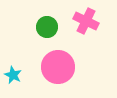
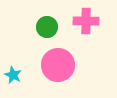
pink cross: rotated 25 degrees counterclockwise
pink circle: moved 2 px up
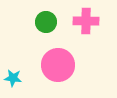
green circle: moved 1 px left, 5 px up
cyan star: moved 3 px down; rotated 18 degrees counterclockwise
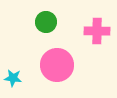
pink cross: moved 11 px right, 10 px down
pink circle: moved 1 px left
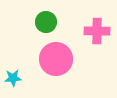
pink circle: moved 1 px left, 6 px up
cyan star: rotated 12 degrees counterclockwise
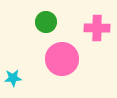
pink cross: moved 3 px up
pink circle: moved 6 px right
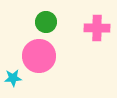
pink circle: moved 23 px left, 3 px up
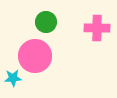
pink circle: moved 4 px left
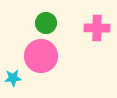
green circle: moved 1 px down
pink circle: moved 6 px right
